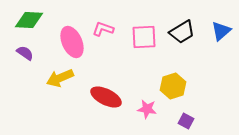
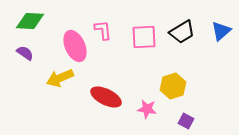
green diamond: moved 1 px right, 1 px down
pink L-shape: moved 1 px down; rotated 65 degrees clockwise
pink ellipse: moved 3 px right, 4 px down
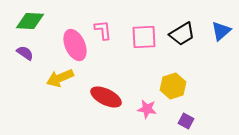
black trapezoid: moved 2 px down
pink ellipse: moved 1 px up
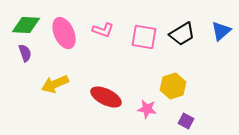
green diamond: moved 4 px left, 4 px down
pink L-shape: rotated 115 degrees clockwise
pink square: rotated 12 degrees clockwise
pink ellipse: moved 11 px left, 12 px up
purple semicircle: rotated 36 degrees clockwise
yellow arrow: moved 5 px left, 6 px down
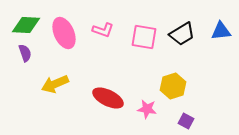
blue triangle: rotated 35 degrees clockwise
red ellipse: moved 2 px right, 1 px down
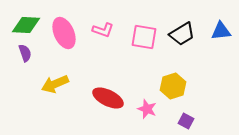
pink star: rotated 12 degrees clockwise
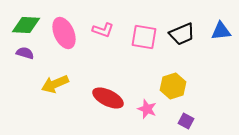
black trapezoid: rotated 8 degrees clockwise
purple semicircle: rotated 54 degrees counterclockwise
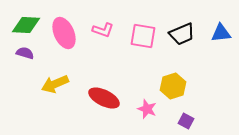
blue triangle: moved 2 px down
pink square: moved 1 px left, 1 px up
red ellipse: moved 4 px left
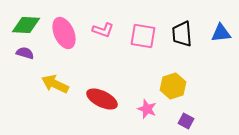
black trapezoid: rotated 108 degrees clockwise
yellow arrow: rotated 48 degrees clockwise
red ellipse: moved 2 px left, 1 px down
